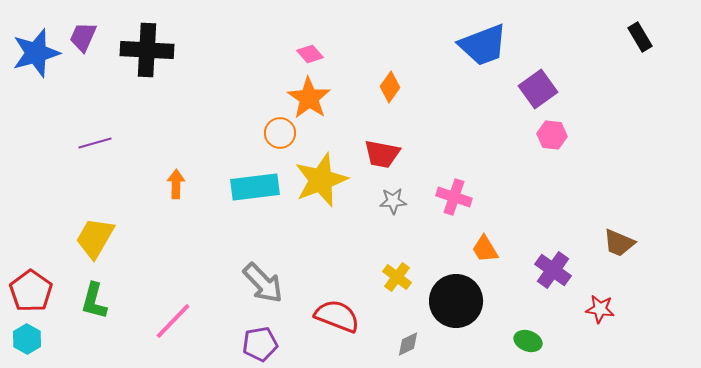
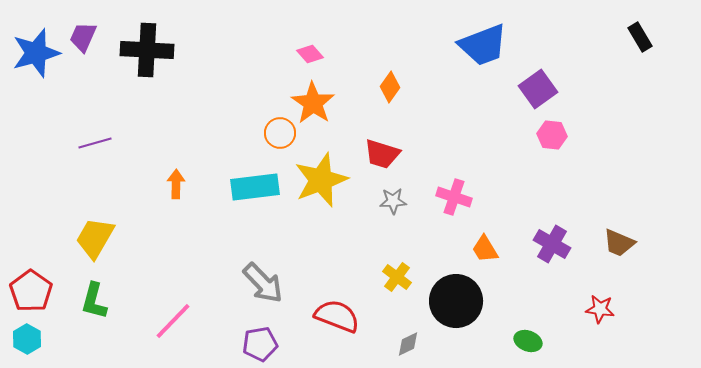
orange star: moved 4 px right, 5 px down
red trapezoid: rotated 6 degrees clockwise
purple cross: moved 1 px left, 26 px up; rotated 6 degrees counterclockwise
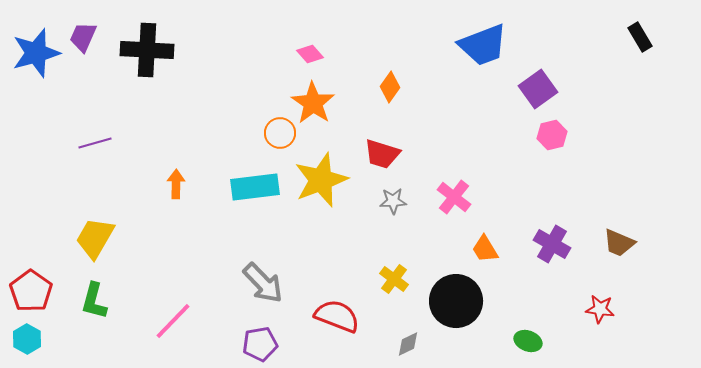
pink hexagon: rotated 20 degrees counterclockwise
pink cross: rotated 20 degrees clockwise
yellow cross: moved 3 px left, 2 px down
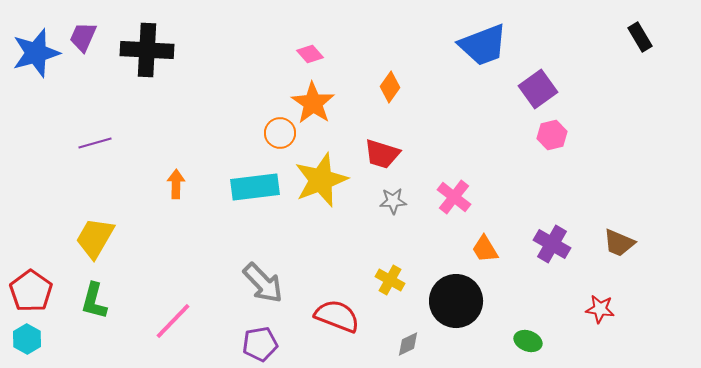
yellow cross: moved 4 px left, 1 px down; rotated 8 degrees counterclockwise
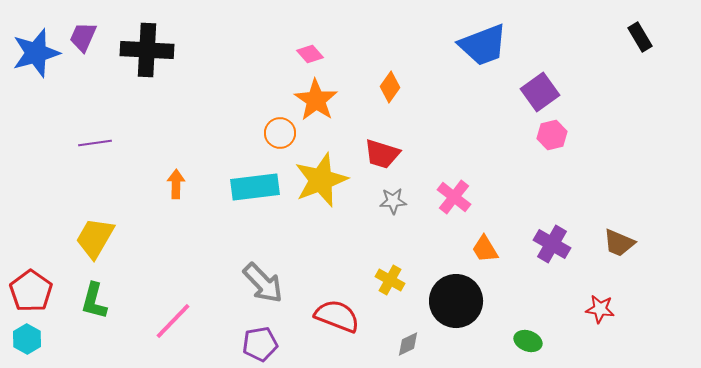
purple square: moved 2 px right, 3 px down
orange star: moved 3 px right, 3 px up
purple line: rotated 8 degrees clockwise
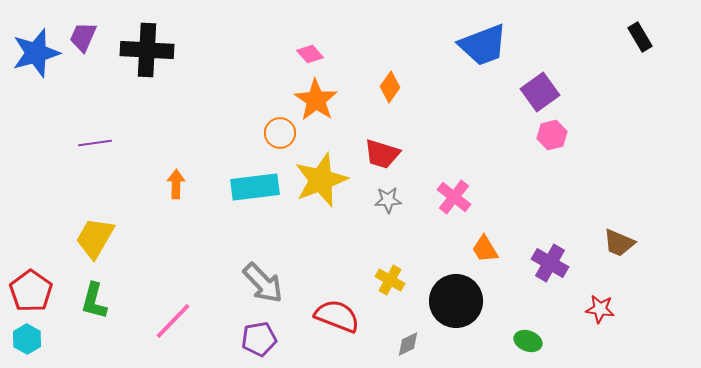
gray star: moved 5 px left, 1 px up
purple cross: moved 2 px left, 19 px down
purple pentagon: moved 1 px left, 5 px up
